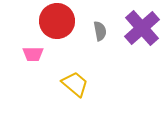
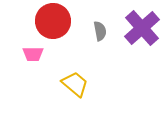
red circle: moved 4 px left
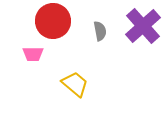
purple cross: moved 1 px right, 2 px up
